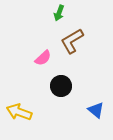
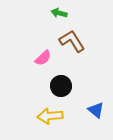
green arrow: rotated 84 degrees clockwise
brown L-shape: rotated 88 degrees clockwise
yellow arrow: moved 31 px right, 4 px down; rotated 25 degrees counterclockwise
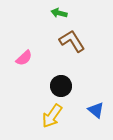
pink semicircle: moved 19 px left
yellow arrow: moved 2 px right; rotated 50 degrees counterclockwise
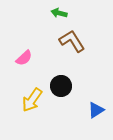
blue triangle: rotated 48 degrees clockwise
yellow arrow: moved 20 px left, 16 px up
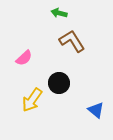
black circle: moved 2 px left, 3 px up
blue triangle: rotated 48 degrees counterclockwise
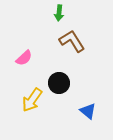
green arrow: rotated 98 degrees counterclockwise
blue triangle: moved 8 px left, 1 px down
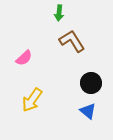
black circle: moved 32 px right
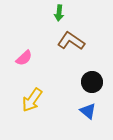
brown L-shape: moved 1 px left; rotated 24 degrees counterclockwise
black circle: moved 1 px right, 1 px up
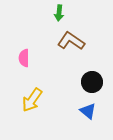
pink semicircle: rotated 132 degrees clockwise
